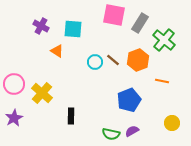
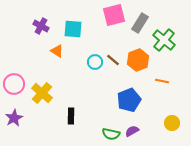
pink square: rotated 25 degrees counterclockwise
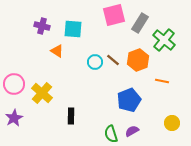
purple cross: moved 1 px right; rotated 14 degrees counterclockwise
green semicircle: rotated 60 degrees clockwise
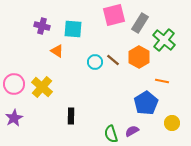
orange hexagon: moved 1 px right, 3 px up; rotated 10 degrees counterclockwise
yellow cross: moved 6 px up
blue pentagon: moved 17 px right, 3 px down; rotated 10 degrees counterclockwise
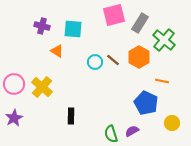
blue pentagon: rotated 15 degrees counterclockwise
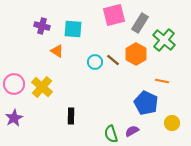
orange hexagon: moved 3 px left, 3 px up
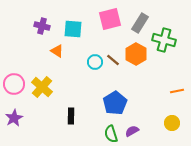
pink square: moved 4 px left, 4 px down
green cross: rotated 25 degrees counterclockwise
orange line: moved 15 px right, 10 px down; rotated 24 degrees counterclockwise
blue pentagon: moved 31 px left; rotated 15 degrees clockwise
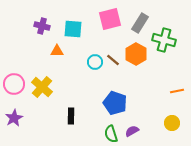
orange triangle: rotated 32 degrees counterclockwise
blue pentagon: rotated 20 degrees counterclockwise
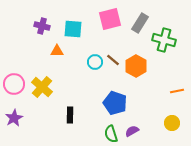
orange hexagon: moved 12 px down
black rectangle: moved 1 px left, 1 px up
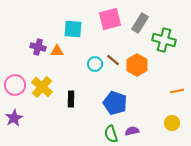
purple cross: moved 4 px left, 21 px down
cyan circle: moved 2 px down
orange hexagon: moved 1 px right, 1 px up
pink circle: moved 1 px right, 1 px down
black rectangle: moved 1 px right, 16 px up
purple semicircle: rotated 16 degrees clockwise
